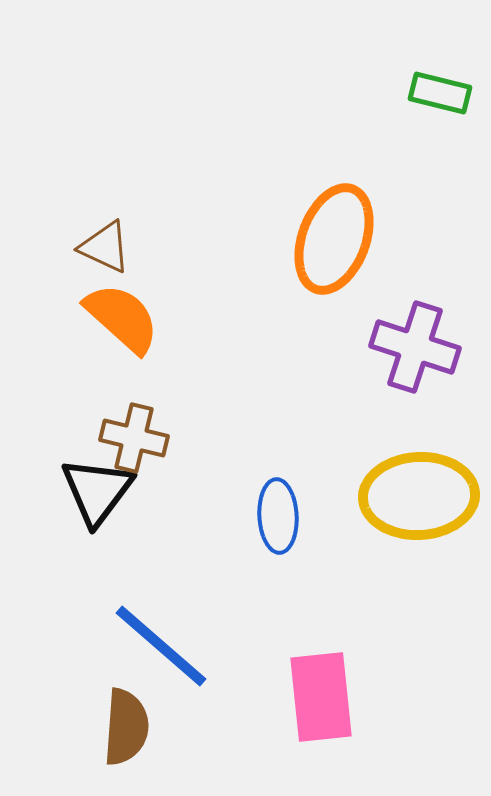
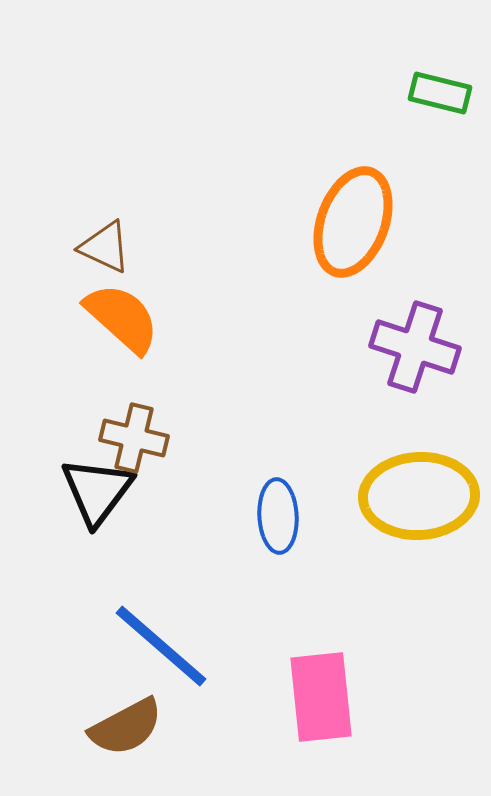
orange ellipse: moved 19 px right, 17 px up
brown semicircle: rotated 58 degrees clockwise
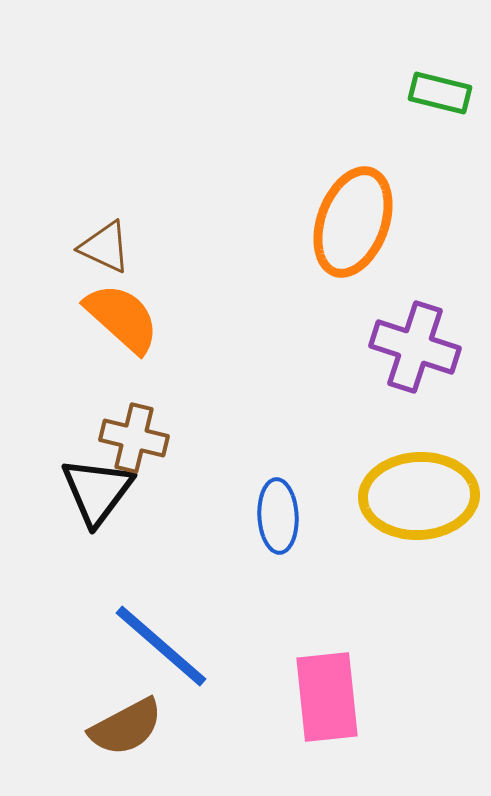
pink rectangle: moved 6 px right
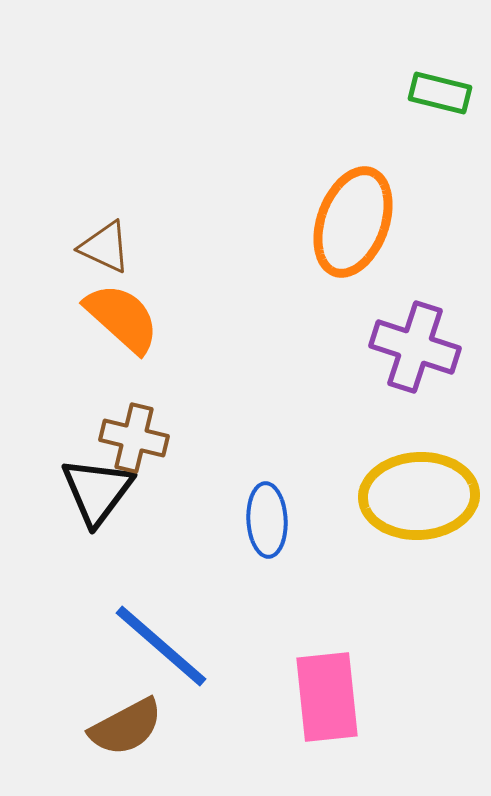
blue ellipse: moved 11 px left, 4 px down
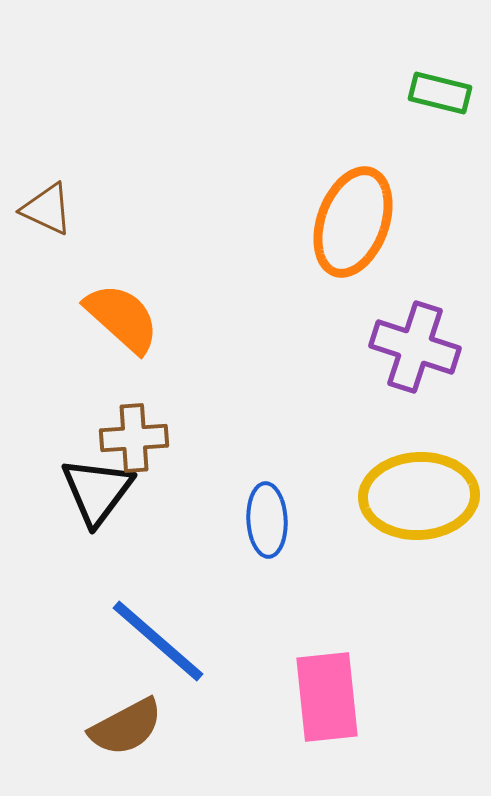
brown triangle: moved 58 px left, 38 px up
brown cross: rotated 18 degrees counterclockwise
blue line: moved 3 px left, 5 px up
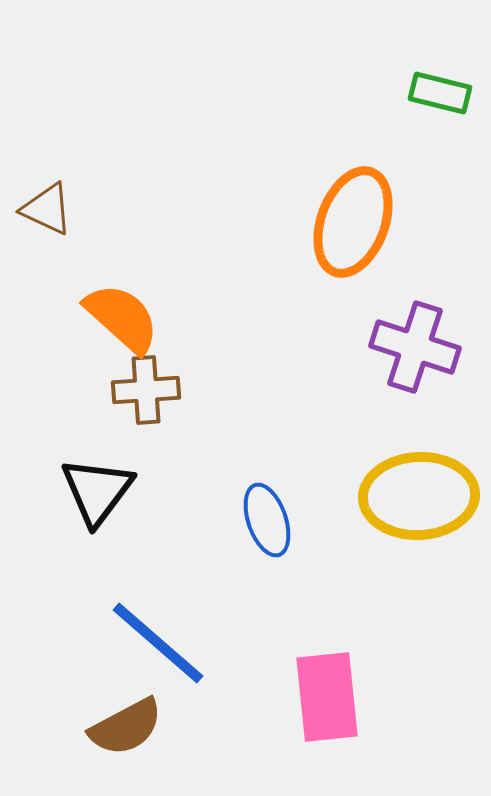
brown cross: moved 12 px right, 48 px up
blue ellipse: rotated 16 degrees counterclockwise
blue line: moved 2 px down
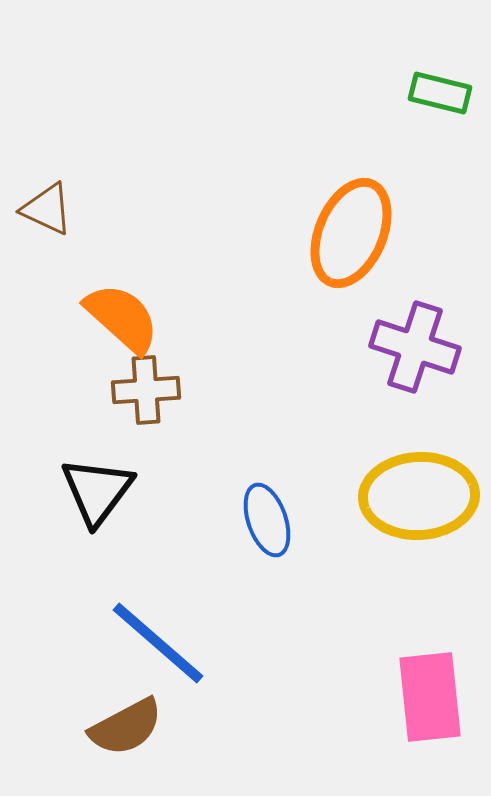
orange ellipse: moved 2 px left, 11 px down; rotated 3 degrees clockwise
pink rectangle: moved 103 px right
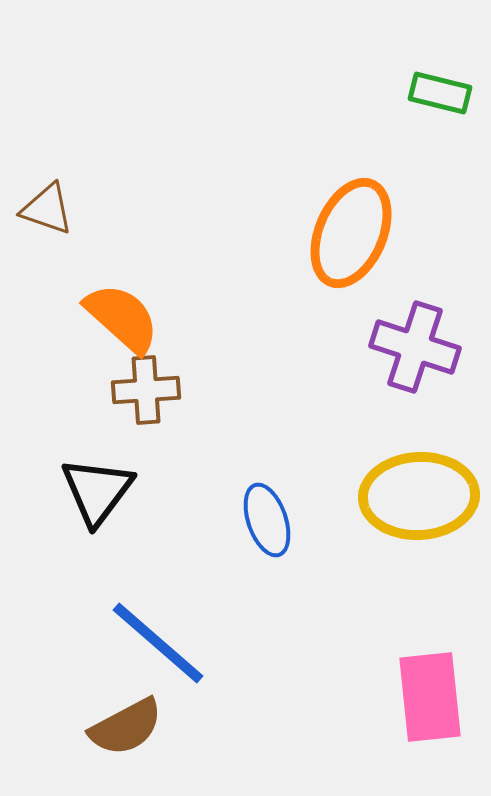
brown triangle: rotated 6 degrees counterclockwise
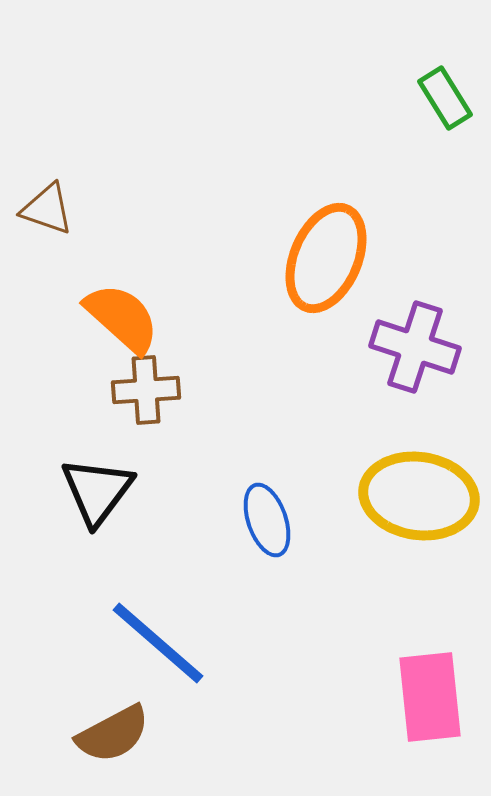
green rectangle: moved 5 px right, 5 px down; rotated 44 degrees clockwise
orange ellipse: moved 25 px left, 25 px down
yellow ellipse: rotated 11 degrees clockwise
brown semicircle: moved 13 px left, 7 px down
